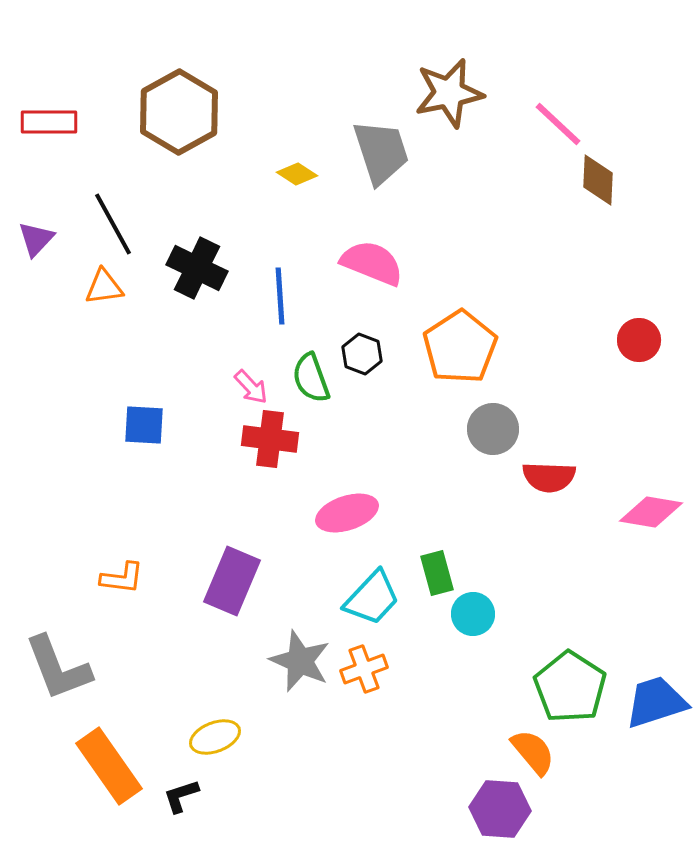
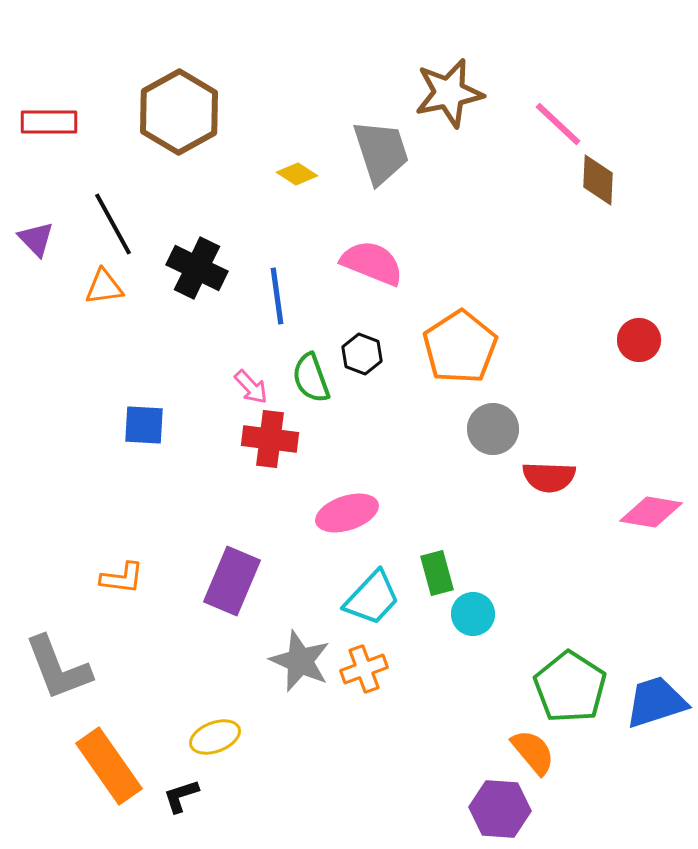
purple triangle: rotated 27 degrees counterclockwise
blue line: moved 3 px left; rotated 4 degrees counterclockwise
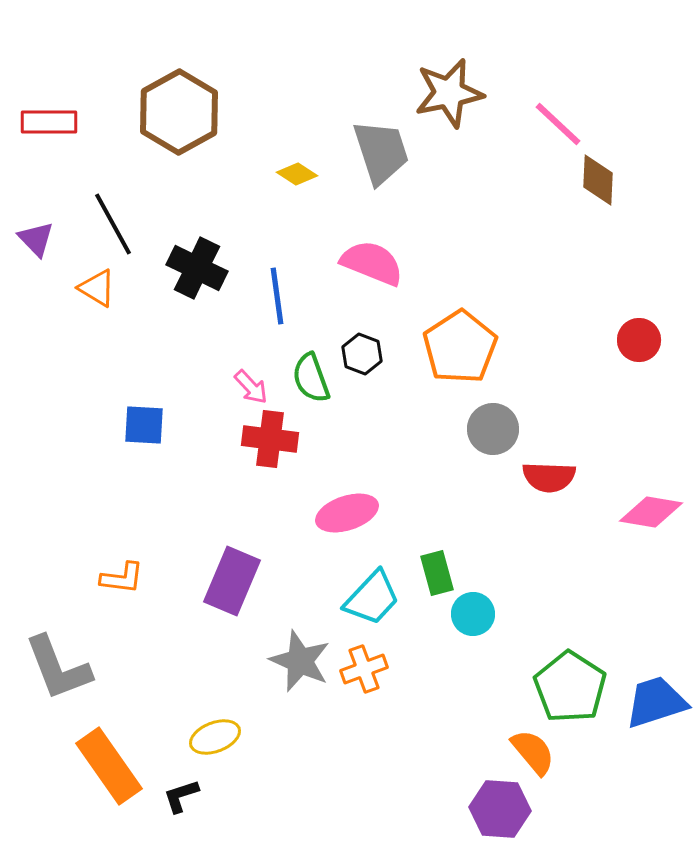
orange triangle: moved 7 px left, 1 px down; rotated 39 degrees clockwise
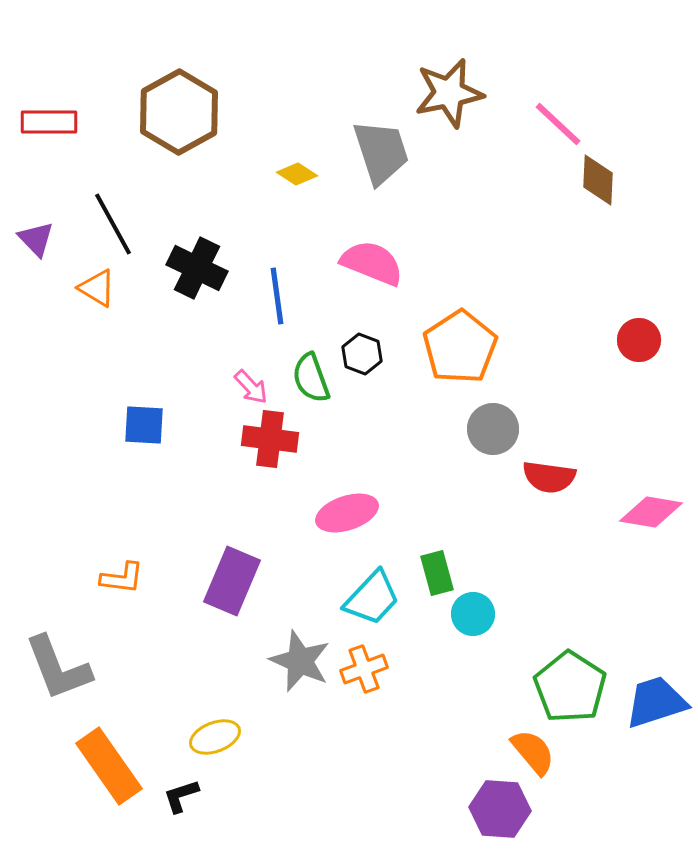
red semicircle: rotated 6 degrees clockwise
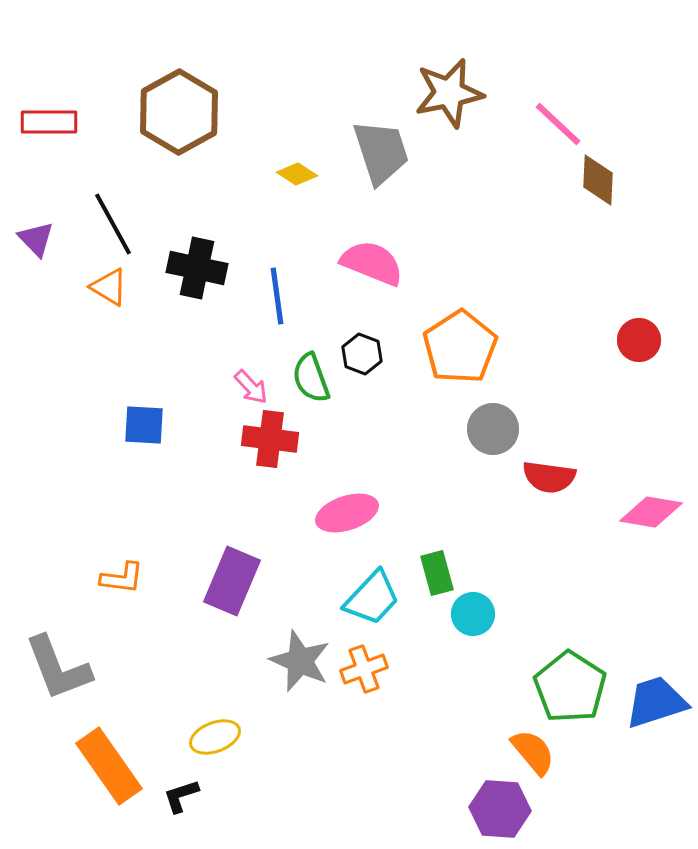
black cross: rotated 14 degrees counterclockwise
orange triangle: moved 12 px right, 1 px up
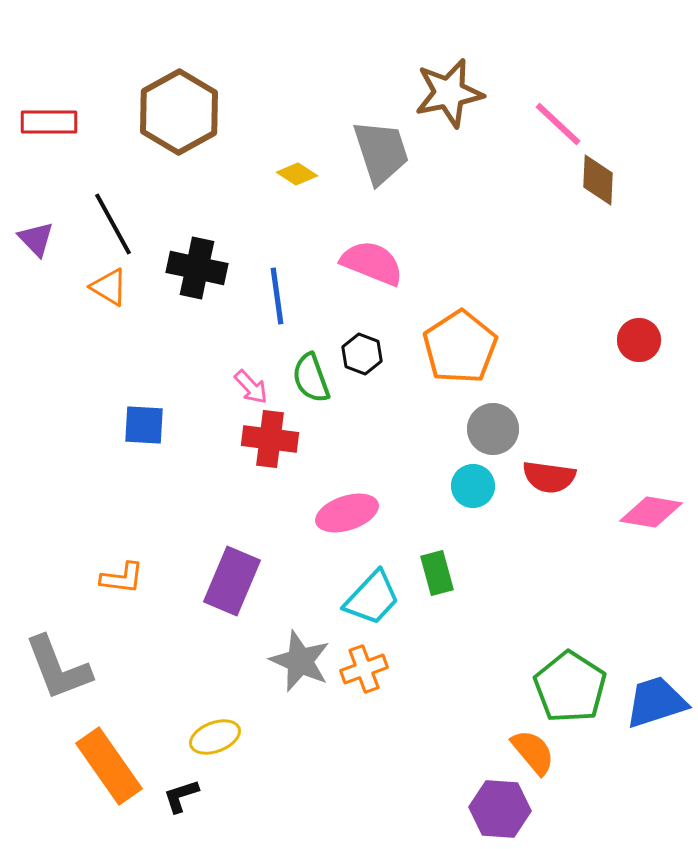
cyan circle: moved 128 px up
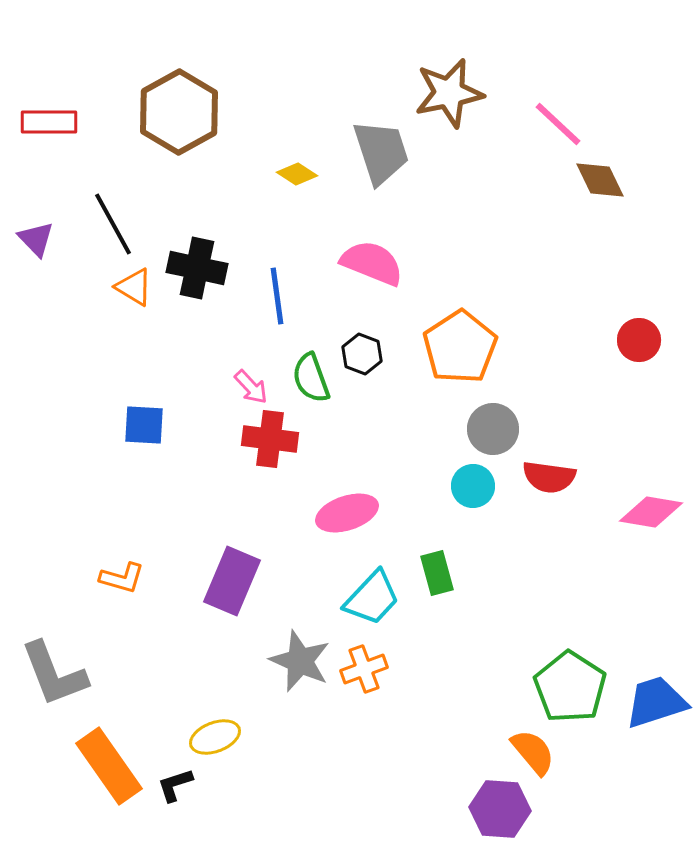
brown diamond: moved 2 px right; rotated 28 degrees counterclockwise
orange triangle: moved 25 px right
orange L-shape: rotated 9 degrees clockwise
gray L-shape: moved 4 px left, 6 px down
black L-shape: moved 6 px left, 11 px up
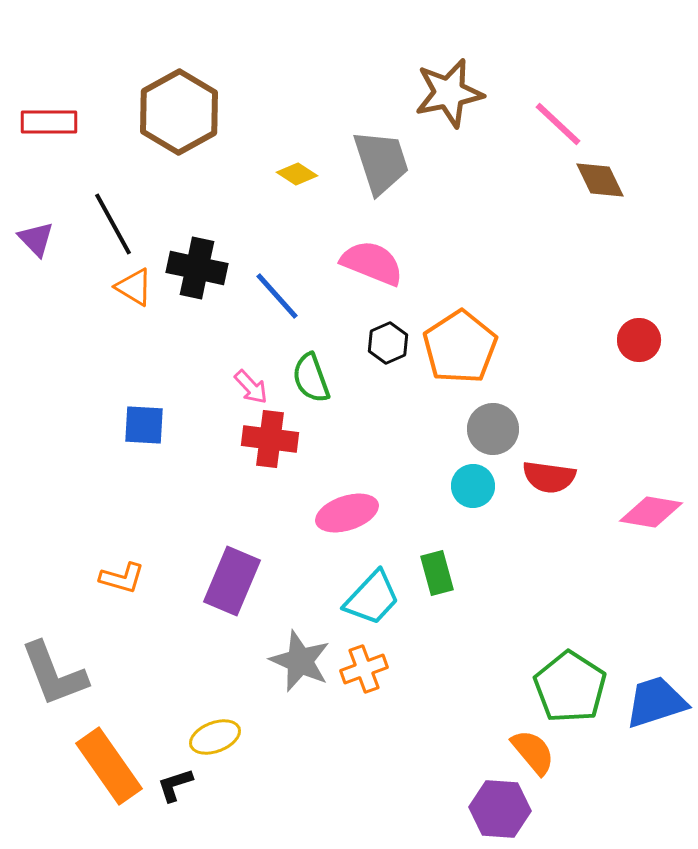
gray trapezoid: moved 10 px down
blue line: rotated 34 degrees counterclockwise
black hexagon: moved 26 px right, 11 px up; rotated 15 degrees clockwise
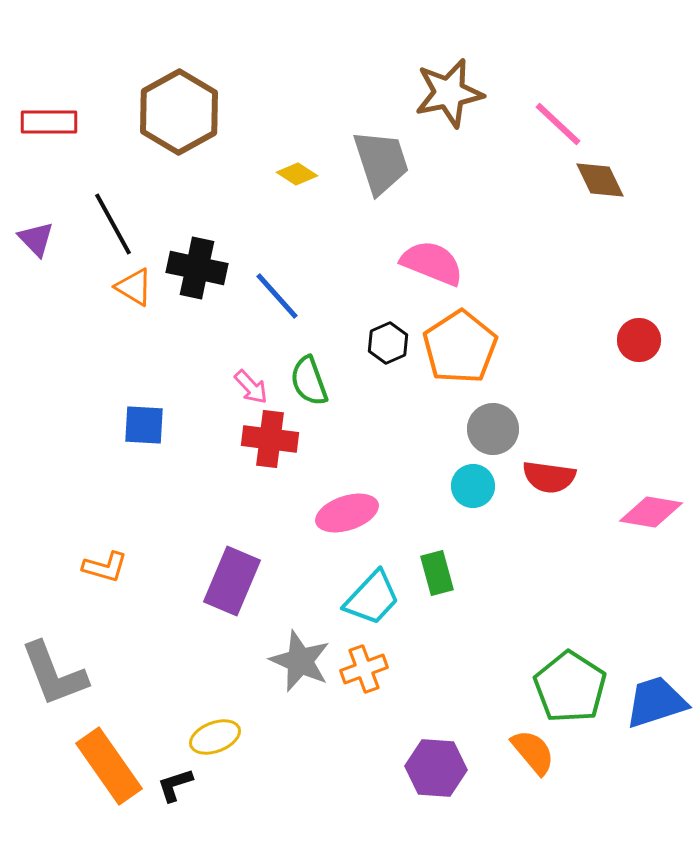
pink semicircle: moved 60 px right
green semicircle: moved 2 px left, 3 px down
orange L-shape: moved 17 px left, 11 px up
purple hexagon: moved 64 px left, 41 px up
